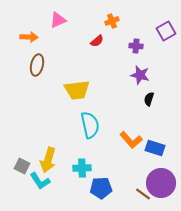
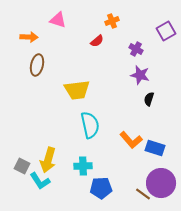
pink triangle: rotated 42 degrees clockwise
purple cross: moved 3 px down; rotated 24 degrees clockwise
cyan cross: moved 1 px right, 2 px up
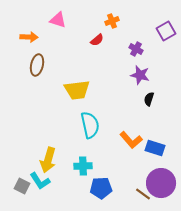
red semicircle: moved 1 px up
gray square: moved 20 px down
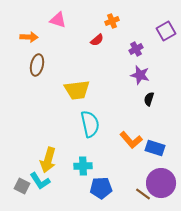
purple cross: rotated 32 degrees clockwise
cyan semicircle: moved 1 px up
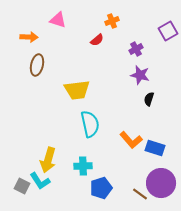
purple square: moved 2 px right
blue pentagon: rotated 15 degrees counterclockwise
brown line: moved 3 px left
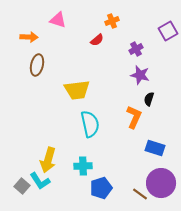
orange L-shape: moved 3 px right, 23 px up; rotated 115 degrees counterclockwise
gray square: rotated 14 degrees clockwise
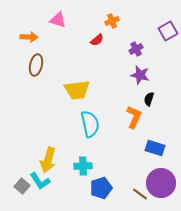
brown ellipse: moved 1 px left
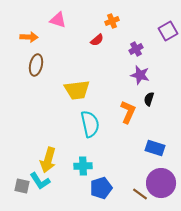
orange L-shape: moved 6 px left, 5 px up
gray square: rotated 28 degrees counterclockwise
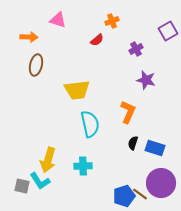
purple star: moved 6 px right, 5 px down
black semicircle: moved 16 px left, 44 px down
blue pentagon: moved 23 px right, 8 px down
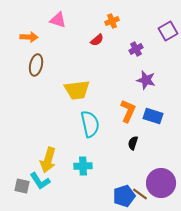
orange L-shape: moved 1 px up
blue rectangle: moved 2 px left, 32 px up
